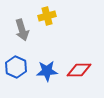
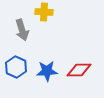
yellow cross: moved 3 px left, 4 px up; rotated 18 degrees clockwise
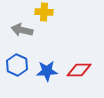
gray arrow: rotated 120 degrees clockwise
blue hexagon: moved 1 px right, 2 px up
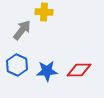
gray arrow: rotated 115 degrees clockwise
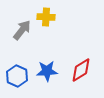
yellow cross: moved 2 px right, 5 px down
blue hexagon: moved 11 px down
red diamond: moved 2 px right; rotated 30 degrees counterclockwise
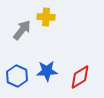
red diamond: moved 1 px left, 7 px down
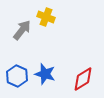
yellow cross: rotated 18 degrees clockwise
blue star: moved 2 px left, 3 px down; rotated 20 degrees clockwise
red diamond: moved 3 px right, 2 px down
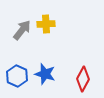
yellow cross: moved 7 px down; rotated 24 degrees counterclockwise
red diamond: rotated 30 degrees counterclockwise
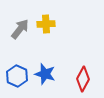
gray arrow: moved 2 px left, 1 px up
